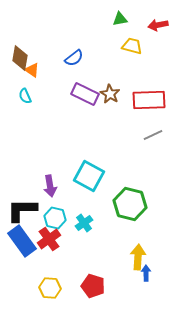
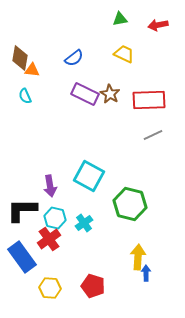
yellow trapezoid: moved 8 px left, 8 px down; rotated 10 degrees clockwise
orange triangle: rotated 28 degrees counterclockwise
blue rectangle: moved 16 px down
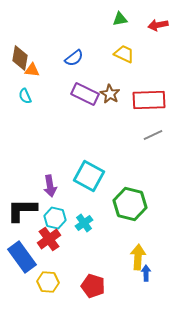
yellow hexagon: moved 2 px left, 6 px up
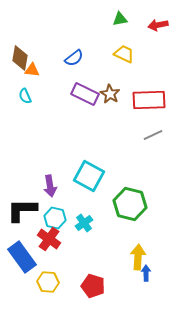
red cross: rotated 20 degrees counterclockwise
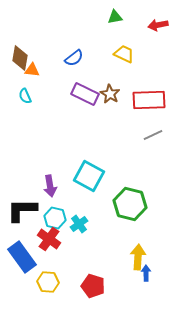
green triangle: moved 5 px left, 2 px up
cyan cross: moved 5 px left, 1 px down
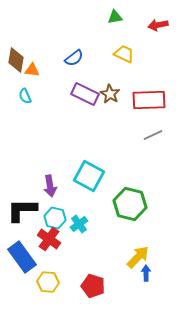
brown diamond: moved 4 px left, 2 px down
yellow arrow: rotated 40 degrees clockwise
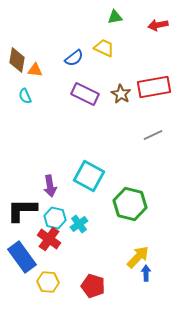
yellow trapezoid: moved 20 px left, 6 px up
brown diamond: moved 1 px right
orange triangle: moved 3 px right
brown star: moved 11 px right
red rectangle: moved 5 px right, 13 px up; rotated 8 degrees counterclockwise
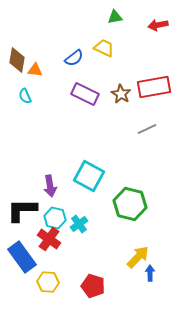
gray line: moved 6 px left, 6 px up
blue arrow: moved 4 px right
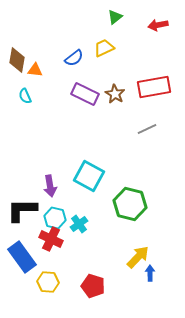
green triangle: rotated 28 degrees counterclockwise
yellow trapezoid: rotated 50 degrees counterclockwise
brown star: moved 6 px left
red cross: moved 2 px right; rotated 10 degrees counterclockwise
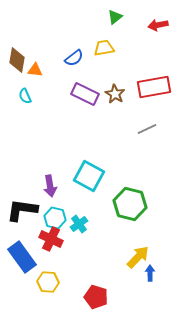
yellow trapezoid: rotated 15 degrees clockwise
black L-shape: rotated 8 degrees clockwise
red pentagon: moved 3 px right, 11 px down
